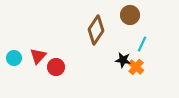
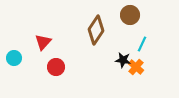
red triangle: moved 5 px right, 14 px up
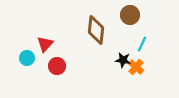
brown diamond: rotated 28 degrees counterclockwise
red triangle: moved 2 px right, 2 px down
cyan circle: moved 13 px right
red circle: moved 1 px right, 1 px up
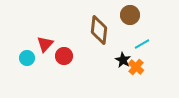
brown diamond: moved 3 px right
cyan line: rotated 35 degrees clockwise
black star: rotated 21 degrees clockwise
red circle: moved 7 px right, 10 px up
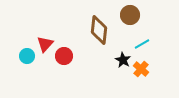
cyan circle: moved 2 px up
orange cross: moved 5 px right, 2 px down
